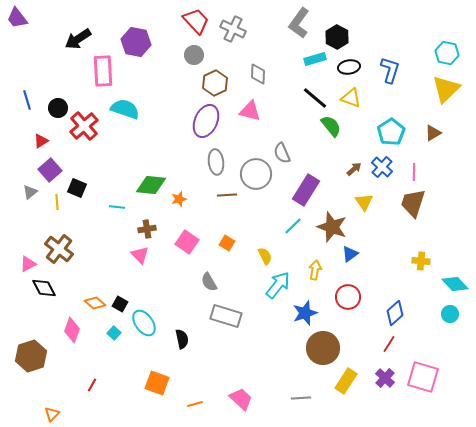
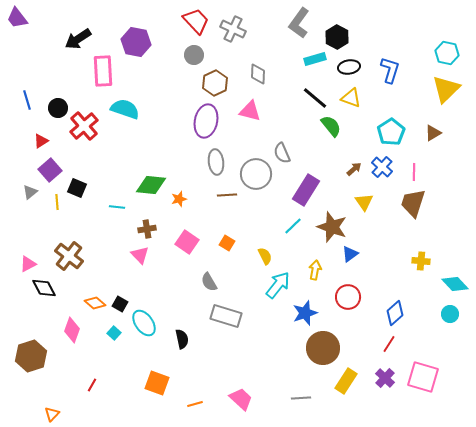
purple ellipse at (206, 121): rotated 12 degrees counterclockwise
brown cross at (59, 249): moved 10 px right, 7 px down
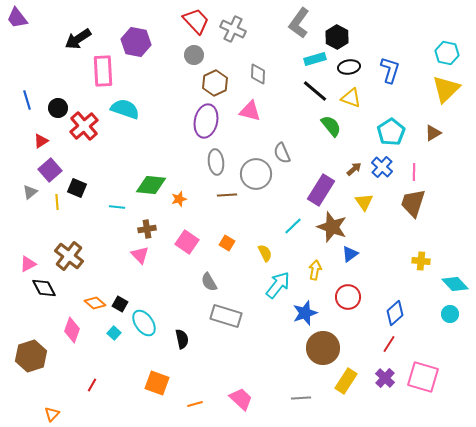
black line at (315, 98): moved 7 px up
purple rectangle at (306, 190): moved 15 px right
yellow semicircle at (265, 256): moved 3 px up
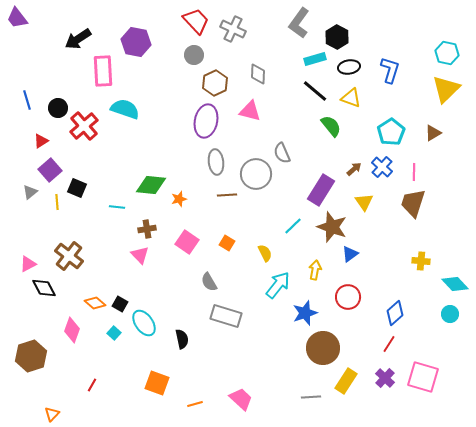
gray line at (301, 398): moved 10 px right, 1 px up
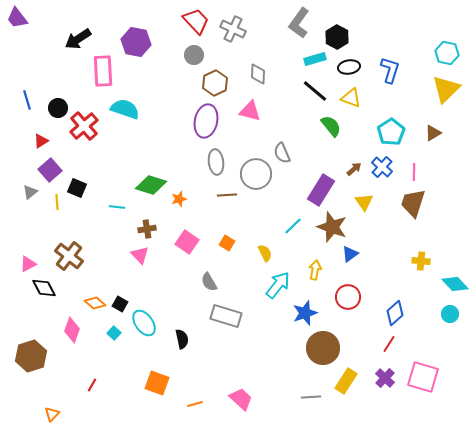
green diamond at (151, 185): rotated 12 degrees clockwise
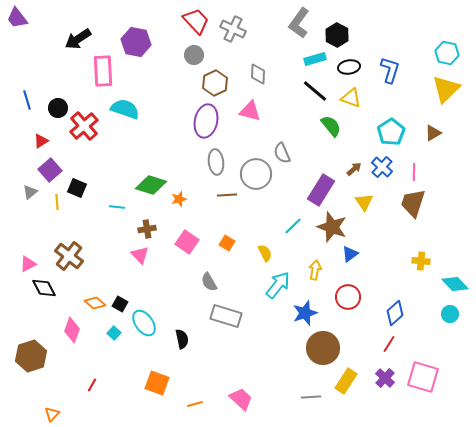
black hexagon at (337, 37): moved 2 px up
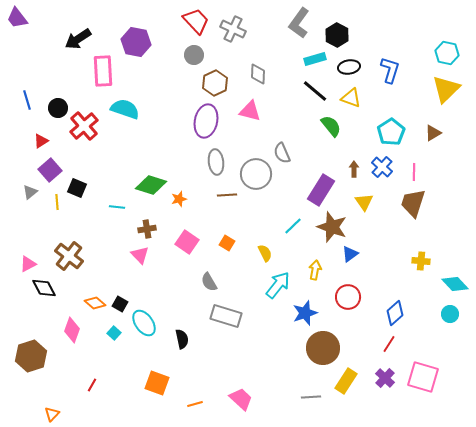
brown arrow at (354, 169): rotated 49 degrees counterclockwise
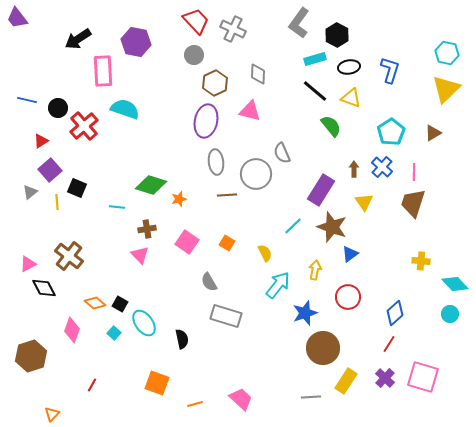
blue line at (27, 100): rotated 60 degrees counterclockwise
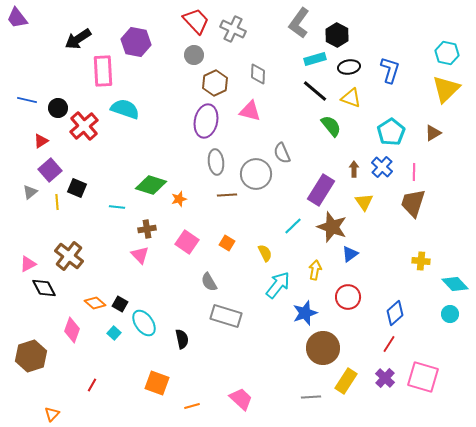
orange line at (195, 404): moved 3 px left, 2 px down
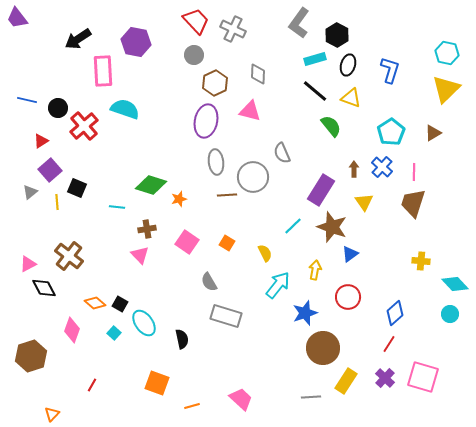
black ellipse at (349, 67): moved 1 px left, 2 px up; rotated 65 degrees counterclockwise
gray circle at (256, 174): moved 3 px left, 3 px down
